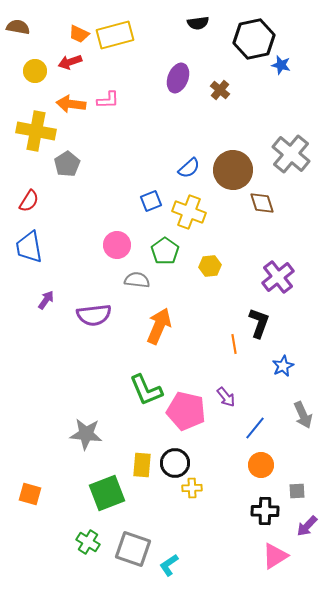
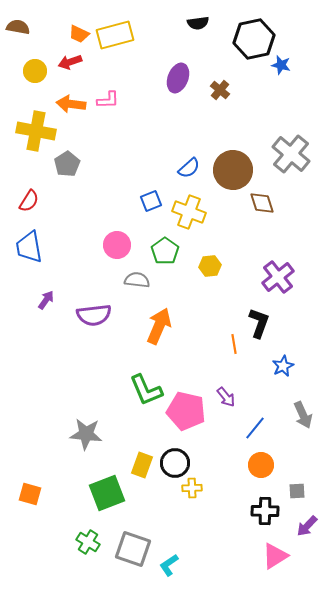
yellow rectangle at (142, 465): rotated 15 degrees clockwise
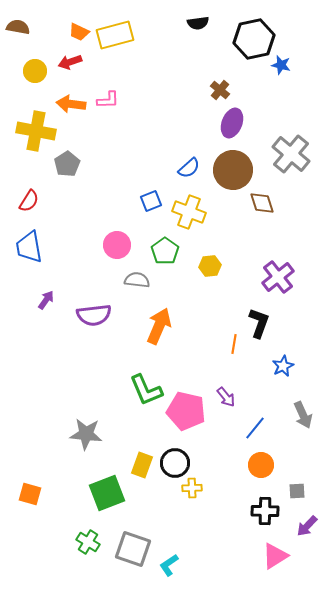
orange trapezoid at (79, 34): moved 2 px up
purple ellipse at (178, 78): moved 54 px right, 45 px down
orange line at (234, 344): rotated 18 degrees clockwise
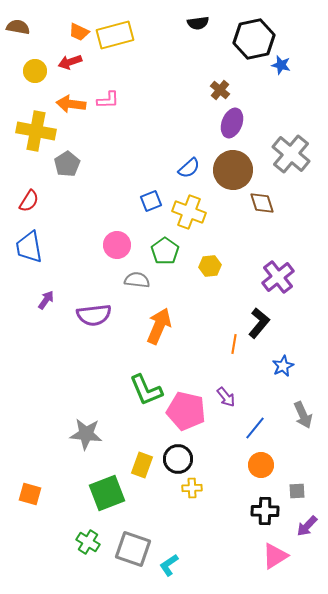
black L-shape at (259, 323): rotated 20 degrees clockwise
black circle at (175, 463): moved 3 px right, 4 px up
